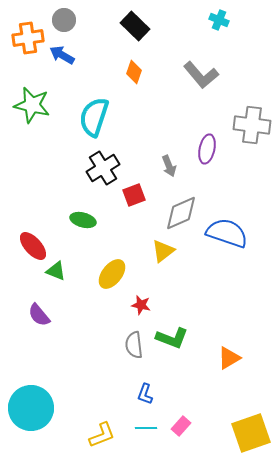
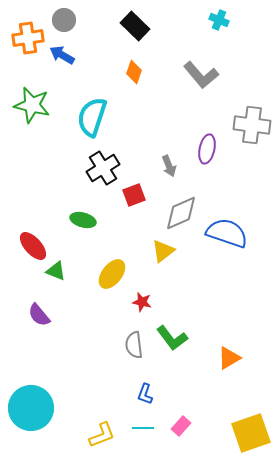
cyan semicircle: moved 2 px left
red star: moved 1 px right, 3 px up
green L-shape: rotated 32 degrees clockwise
cyan line: moved 3 px left
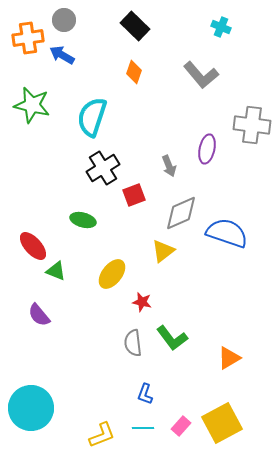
cyan cross: moved 2 px right, 7 px down
gray semicircle: moved 1 px left, 2 px up
yellow square: moved 29 px left, 10 px up; rotated 9 degrees counterclockwise
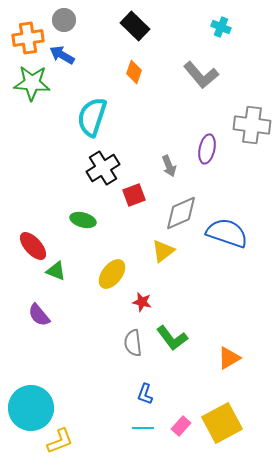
green star: moved 22 px up; rotated 9 degrees counterclockwise
yellow L-shape: moved 42 px left, 6 px down
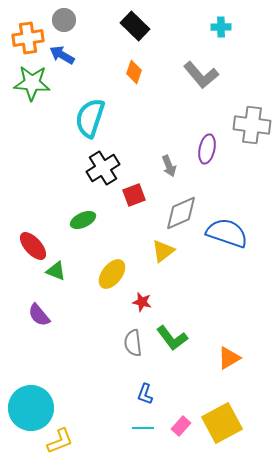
cyan cross: rotated 24 degrees counterclockwise
cyan semicircle: moved 2 px left, 1 px down
green ellipse: rotated 40 degrees counterclockwise
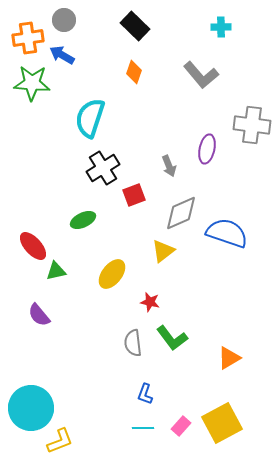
green triangle: rotated 35 degrees counterclockwise
red star: moved 8 px right
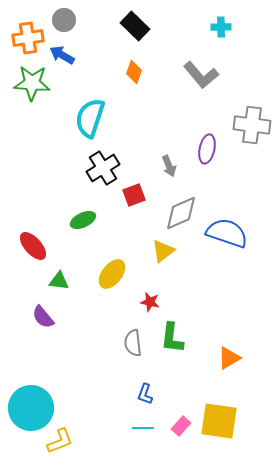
green triangle: moved 3 px right, 10 px down; rotated 20 degrees clockwise
purple semicircle: moved 4 px right, 2 px down
green L-shape: rotated 44 degrees clockwise
yellow square: moved 3 px left, 2 px up; rotated 36 degrees clockwise
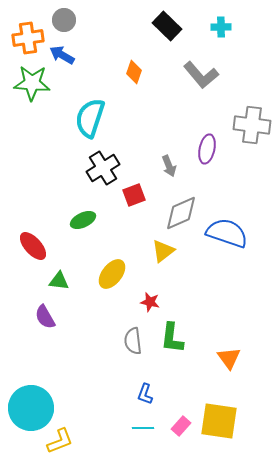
black rectangle: moved 32 px right
purple semicircle: moved 2 px right; rotated 10 degrees clockwise
gray semicircle: moved 2 px up
orange triangle: rotated 35 degrees counterclockwise
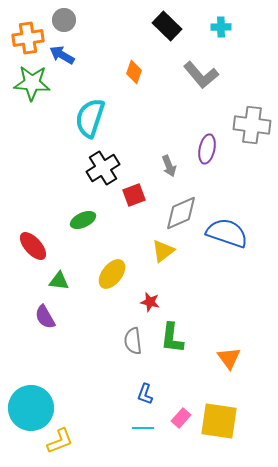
pink rectangle: moved 8 px up
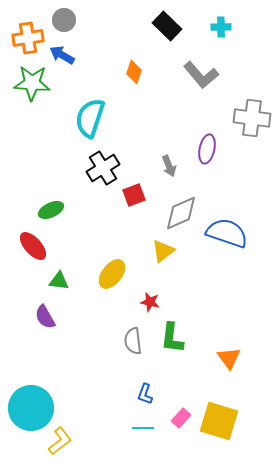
gray cross: moved 7 px up
green ellipse: moved 32 px left, 10 px up
yellow square: rotated 9 degrees clockwise
yellow L-shape: rotated 16 degrees counterclockwise
